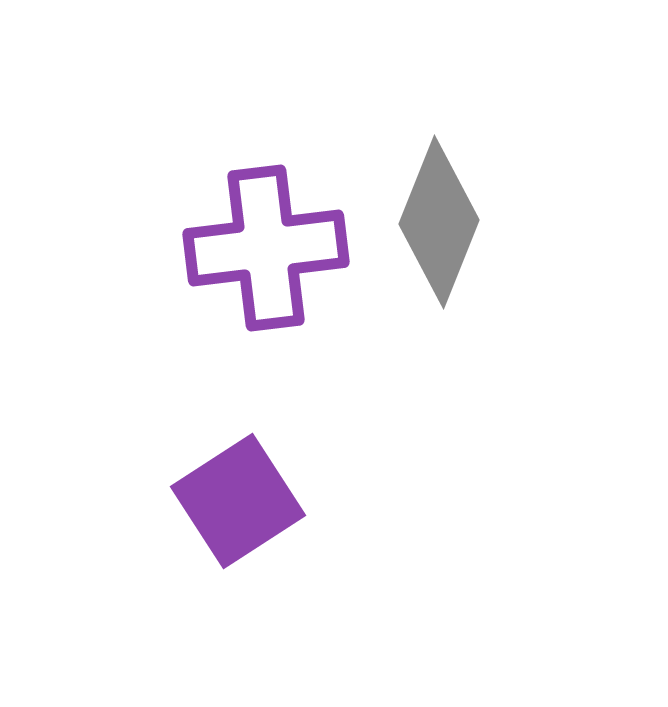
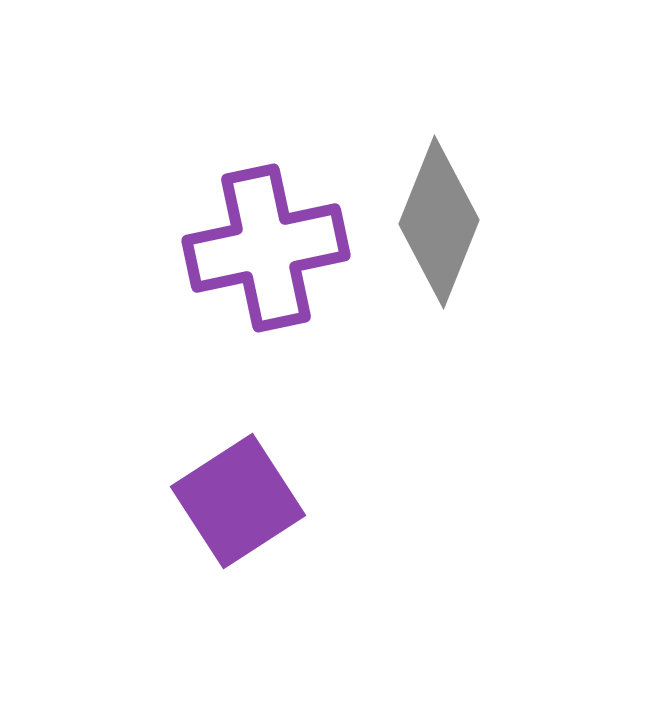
purple cross: rotated 5 degrees counterclockwise
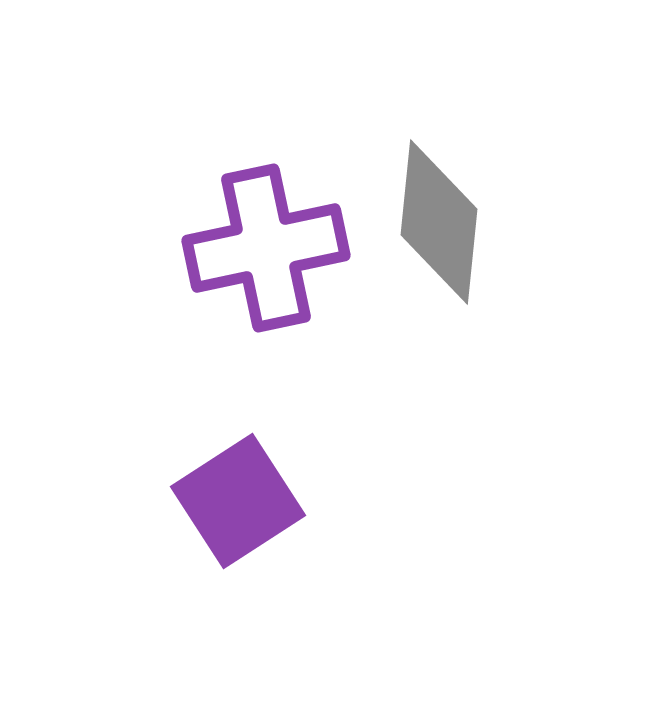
gray diamond: rotated 16 degrees counterclockwise
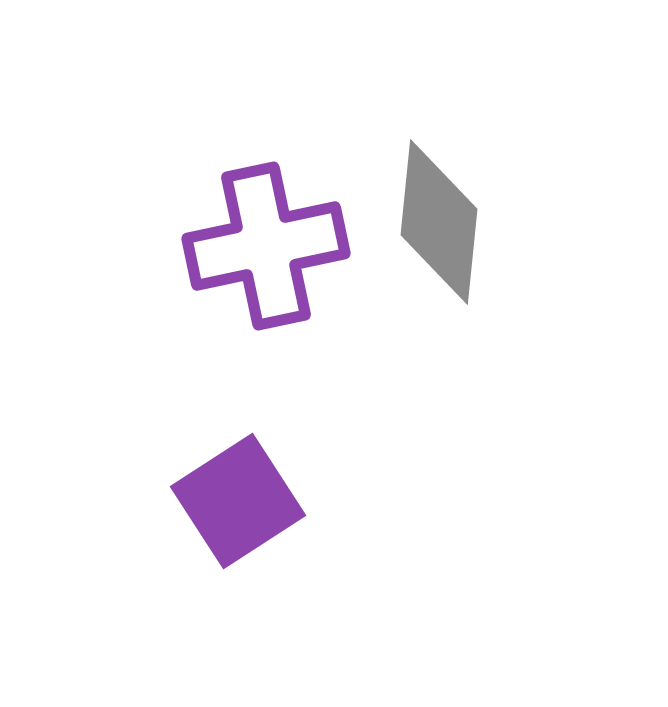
purple cross: moved 2 px up
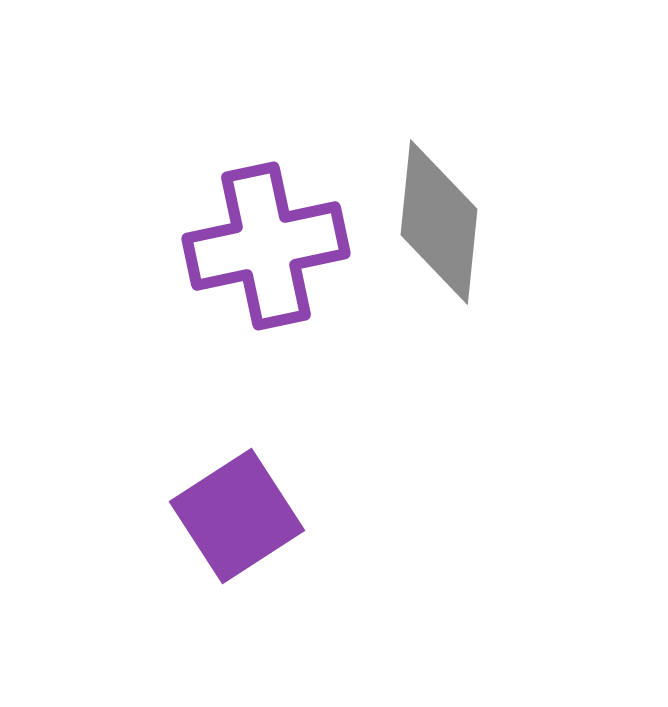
purple square: moved 1 px left, 15 px down
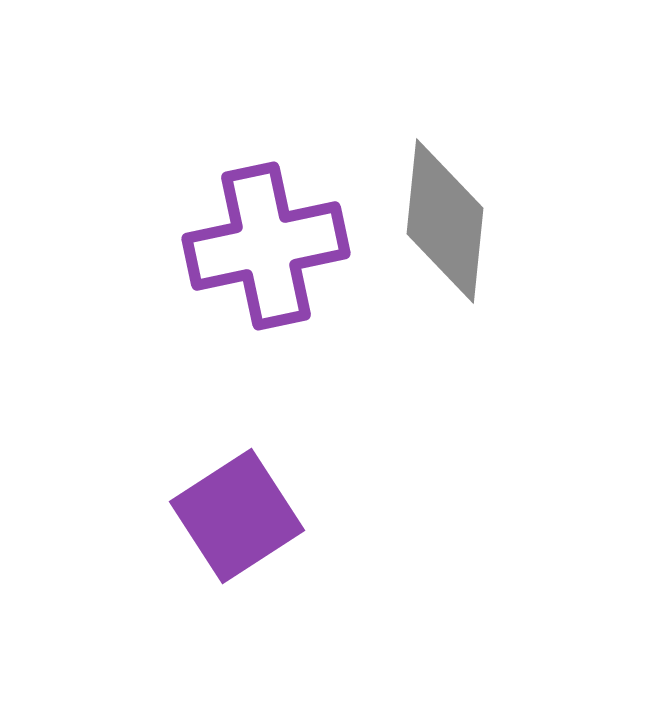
gray diamond: moved 6 px right, 1 px up
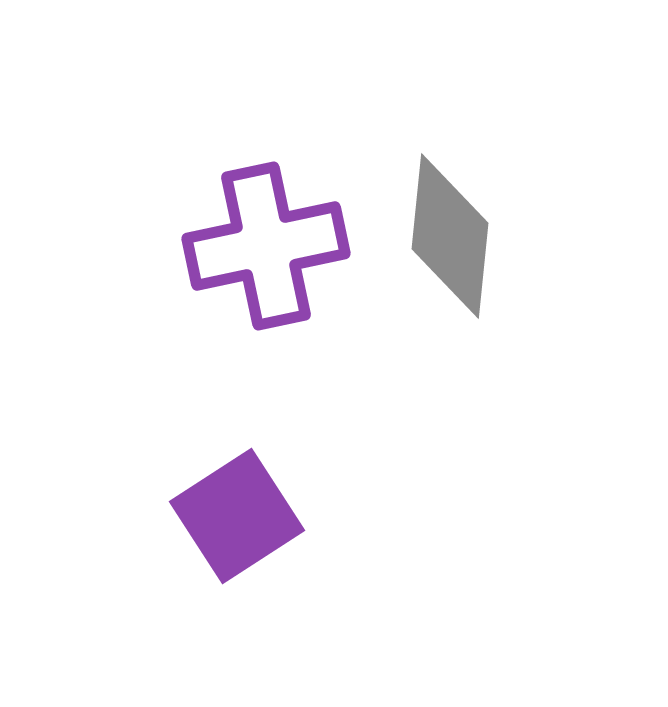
gray diamond: moved 5 px right, 15 px down
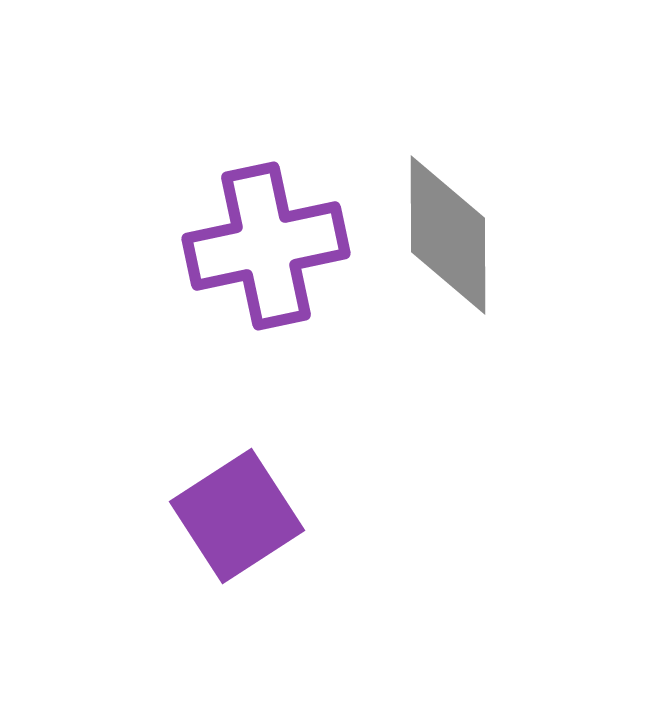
gray diamond: moved 2 px left, 1 px up; rotated 6 degrees counterclockwise
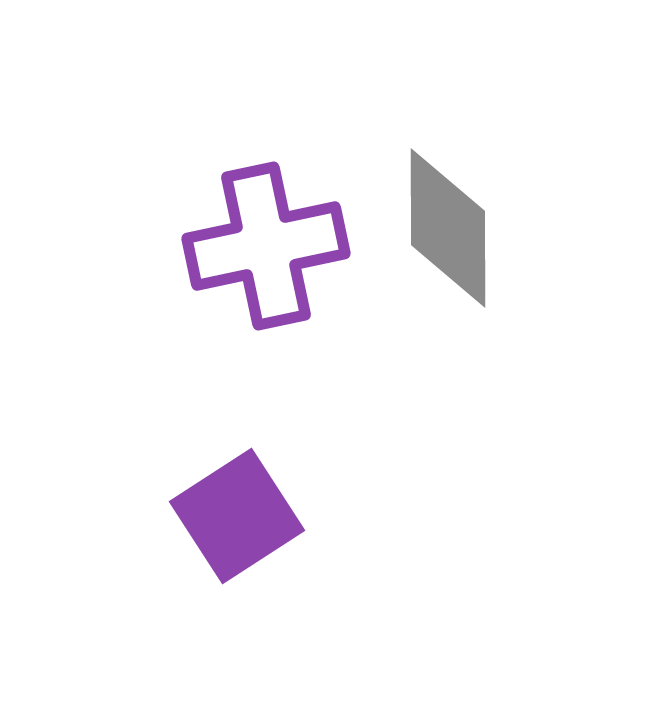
gray diamond: moved 7 px up
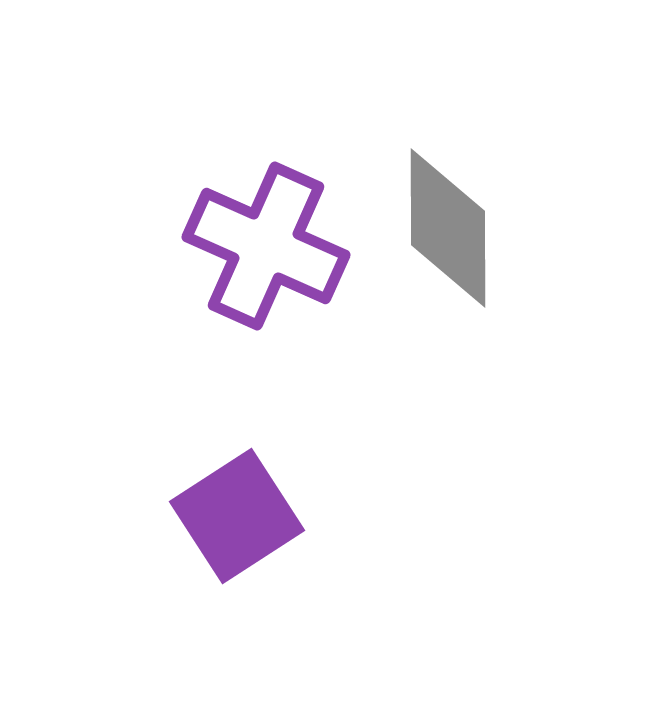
purple cross: rotated 36 degrees clockwise
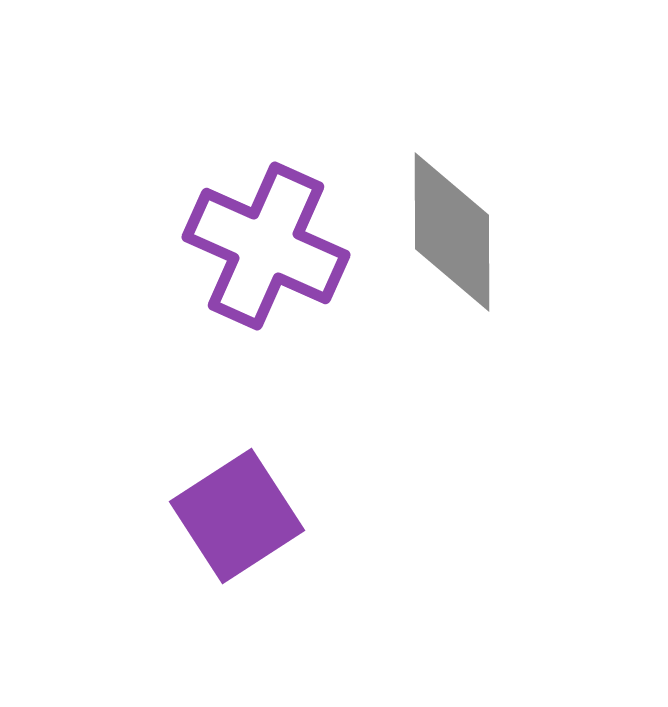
gray diamond: moved 4 px right, 4 px down
